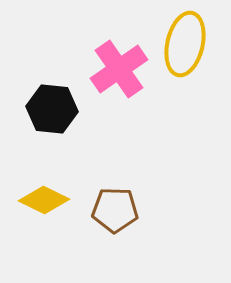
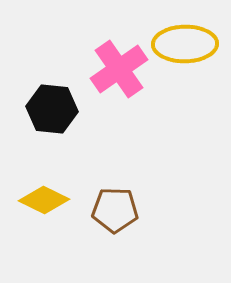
yellow ellipse: rotated 76 degrees clockwise
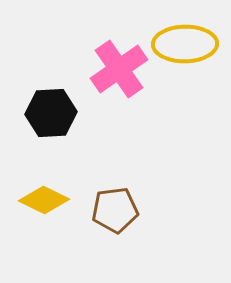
black hexagon: moved 1 px left, 4 px down; rotated 9 degrees counterclockwise
brown pentagon: rotated 9 degrees counterclockwise
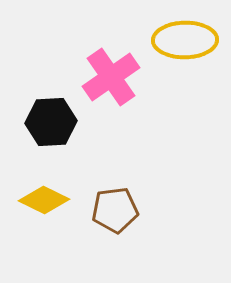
yellow ellipse: moved 4 px up
pink cross: moved 8 px left, 8 px down
black hexagon: moved 9 px down
